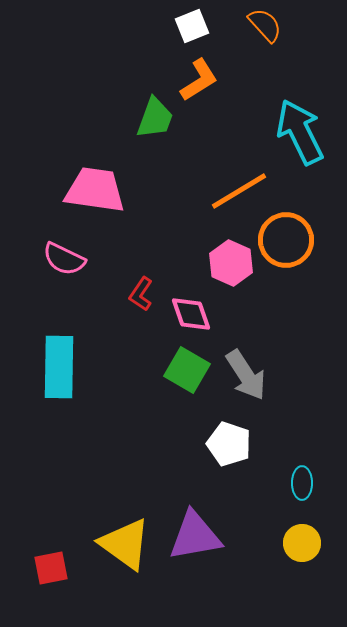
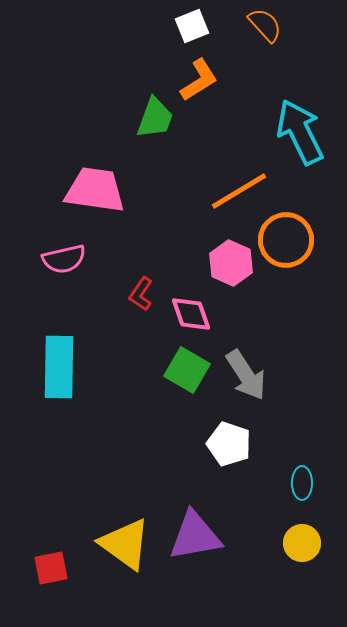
pink semicircle: rotated 39 degrees counterclockwise
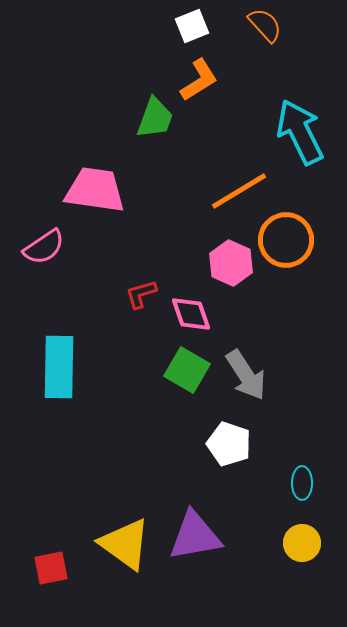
pink semicircle: moved 20 px left, 12 px up; rotated 21 degrees counterclockwise
red L-shape: rotated 40 degrees clockwise
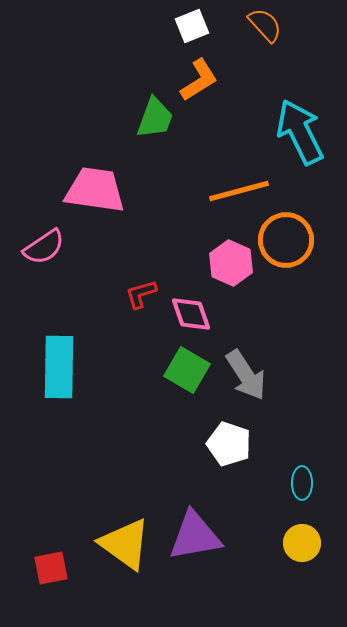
orange line: rotated 16 degrees clockwise
